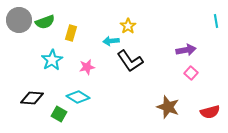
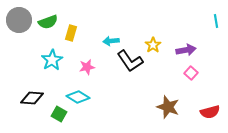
green semicircle: moved 3 px right
yellow star: moved 25 px right, 19 px down
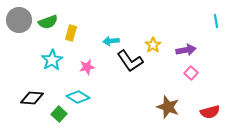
green square: rotated 14 degrees clockwise
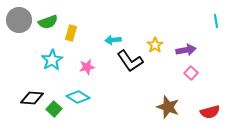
cyan arrow: moved 2 px right, 1 px up
yellow star: moved 2 px right
green square: moved 5 px left, 5 px up
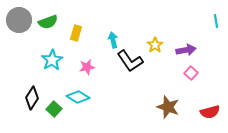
yellow rectangle: moved 5 px right
cyan arrow: rotated 84 degrees clockwise
black diamond: rotated 60 degrees counterclockwise
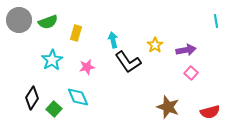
black L-shape: moved 2 px left, 1 px down
cyan diamond: rotated 35 degrees clockwise
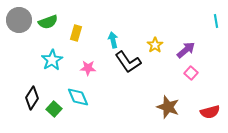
purple arrow: rotated 30 degrees counterclockwise
pink star: moved 1 px right, 1 px down; rotated 14 degrees clockwise
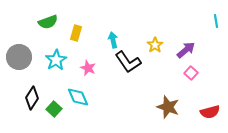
gray circle: moved 37 px down
cyan star: moved 4 px right
pink star: rotated 21 degrees clockwise
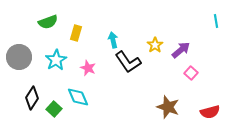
purple arrow: moved 5 px left
